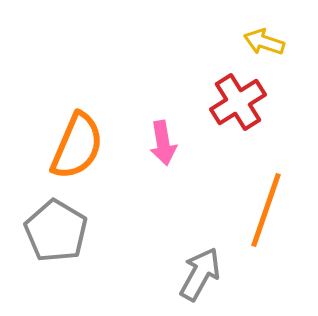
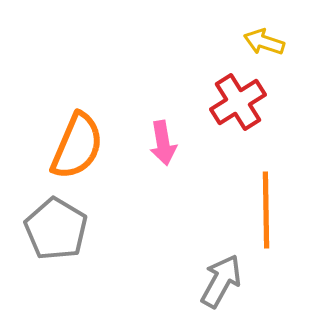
orange line: rotated 20 degrees counterclockwise
gray pentagon: moved 2 px up
gray arrow: moved 21 px right, 7 px down
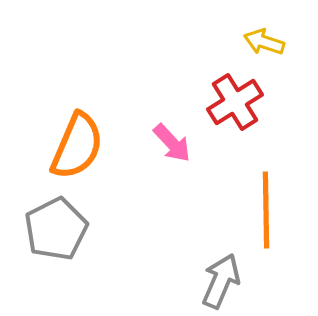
red cross: moved 3 px left
pink arrow: moved 9 px right; rotated 33 degrees counterclockwise
gray pentagon: rotated 14 degrees clockwise
gray arrow: rotated 6 degrees counterclockwise
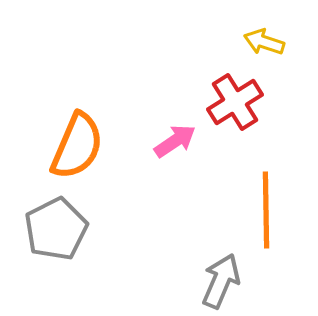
pink arrow: moved 3 px right, 2 px up; rotated 81 degrees counterclockwise
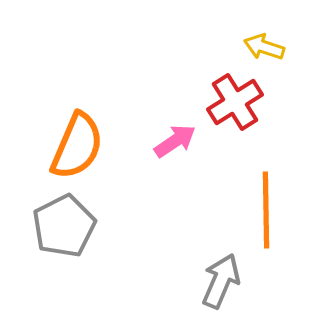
yellow arrow: moved 5 px down
gray pentagon: moved 8 px right, 3 px up
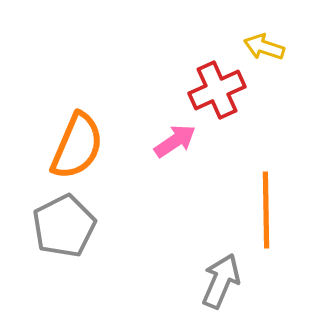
red cross: moved 18 px left, 12 px up; rotated 8 degrees clockwise
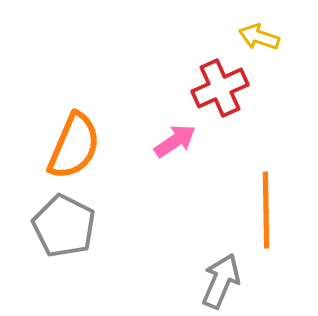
yellow arrow: moved 5 px left, 10 px up
red cross: moved 3 px right, 2 px up
orange semicircle: moved 3 px left
gray pentagon: rotated 18 degrees counterclockwise
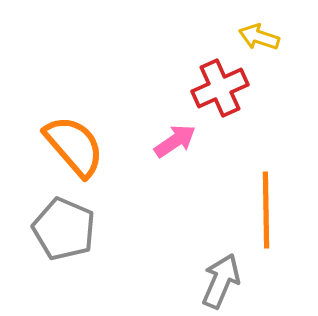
orange semicircle: rotated 64 degrees counterclockwise
gray pentagon: moved 3 px down; rotated 4 degrees counterclockwise
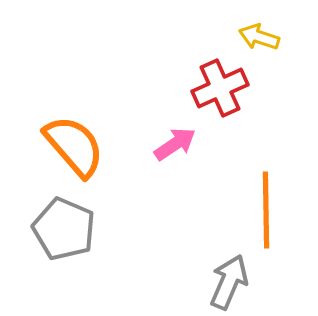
pink arrow: moved 3 px down
gray arrow: moved 8 px right, 1 px down
